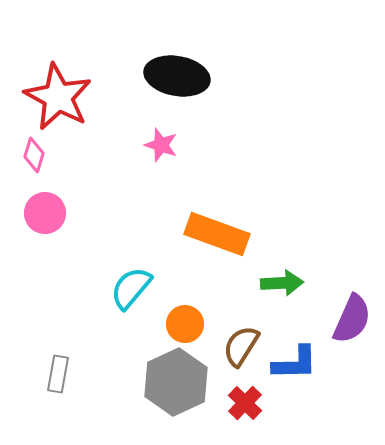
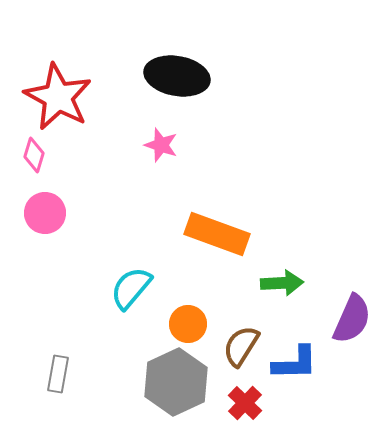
orange circle: moved 3 px right
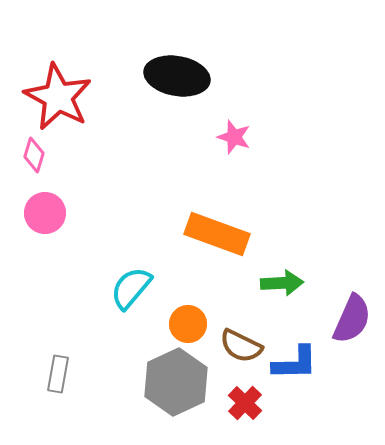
pink star: moved 73 px right, 8 px up
brown semicircle: rotated 96 degrees counterclockwise
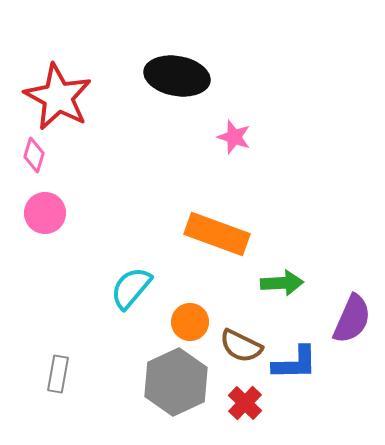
orange circle: moved 2 px right, 2 px up
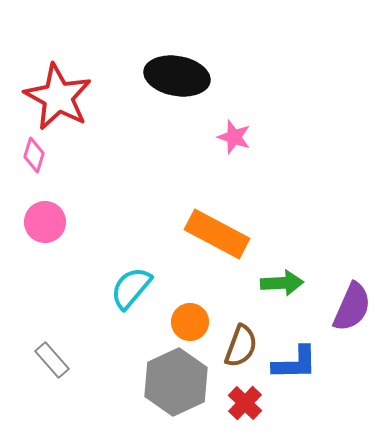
pink circle: moved 9 px down
orange rectangle: rotated 8 degrees clockwise
purple semicircle: moved 12 px up
brown semicircle: rotated 96 degrees counterclockwise
gray rectangle: moved 6 px left, 14 px up; rotated 51 degrees counterclockwise
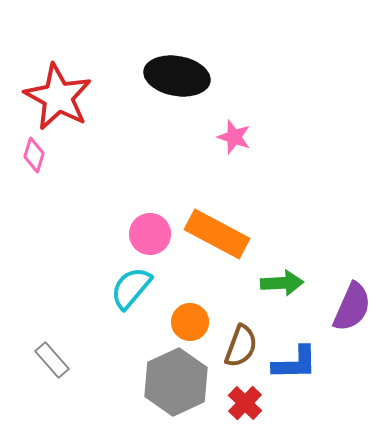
pink circle: moved 105 px right, 12 px down
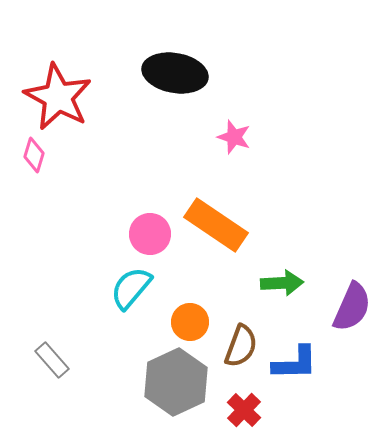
black ellipse: moved 2 px left, 3 px up
orange rectangle: moved 1 px left, 9 px up; rotated 6 degrees clockwise
red cross: moved 1 px left, 7 px down
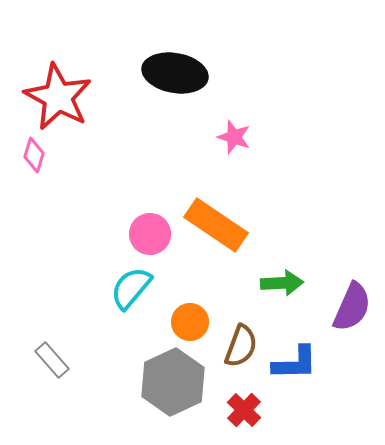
gray hexagon: moved 3 px left
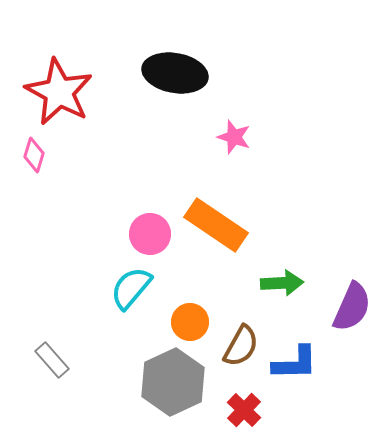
red star: moved 1 px right, 5 px up
brown semicircle: rotated 9 degrees clockwise
